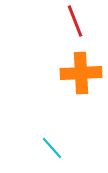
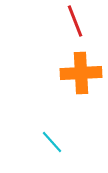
cyan line: moved 6 px up
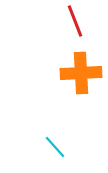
cyan line: moved 3 px right, 5 px down
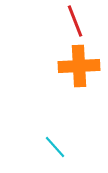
orange cross: moved 2 px left, 7 px up
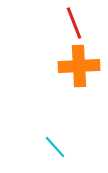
red line: moved 1 px left, 2 px down
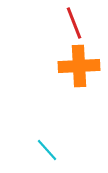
cyan line: moved 8 px left, 3 px down
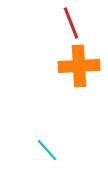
red line: moved 3 px left
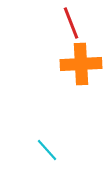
orange cross: moved 2 px right, 2 px up
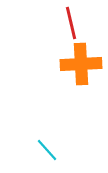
red line: rotated 8 degrees clockwise
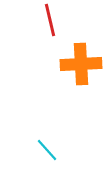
red line: moved 21 px left, 3 px up
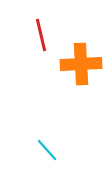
red line: moved 9 px left, 15 px down
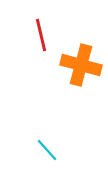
orange cross: moved 1 px down; rotated 18 degrees clockwise
